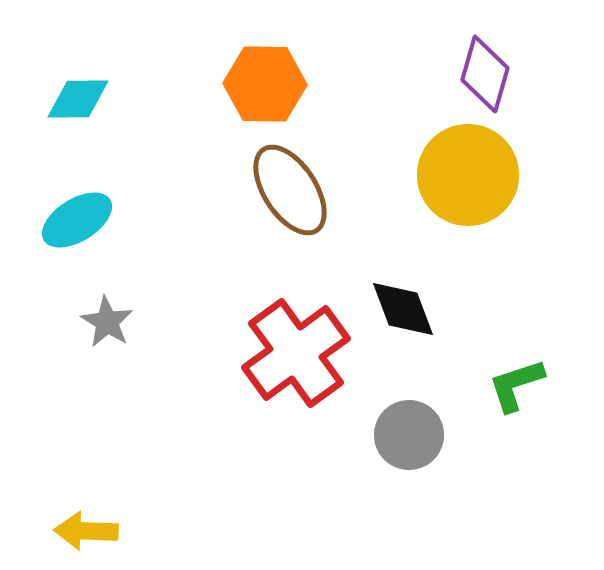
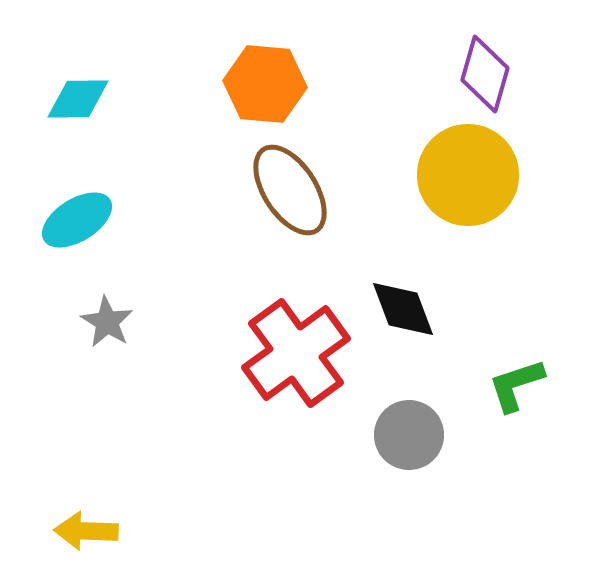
orange hexagon: rotated 4 degrees clockwise
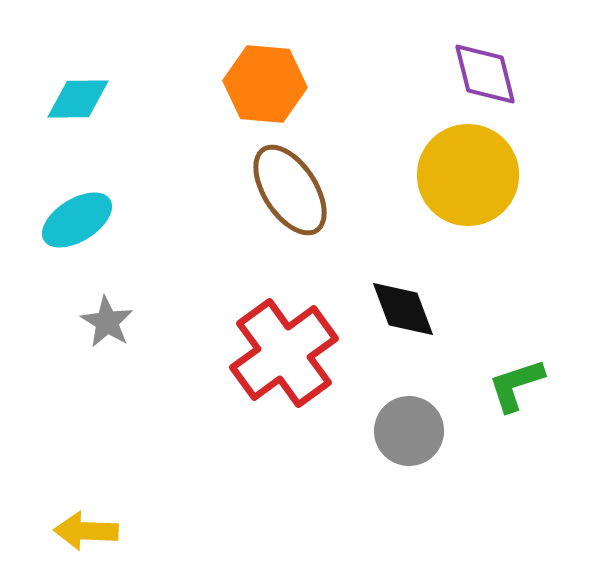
purple diamond: rotated 30 degrees counterclockwise
red cross: moved 12 px left
gray circle: moved 4 px up
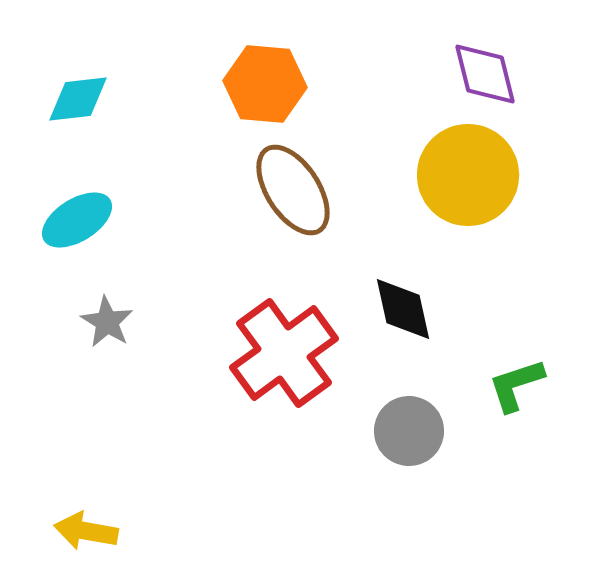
cyan diamond: rotated 6 degrees counterclockwise
brown ellipse: moved 3 px right
black diamond: rotated 8 degrees clockwise
yellow arrow: rotated 8 degrees clockwise
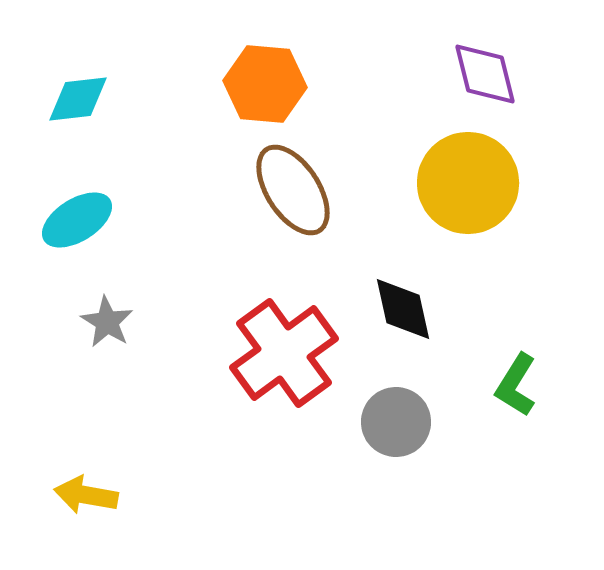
yellow circle: moved 8 px down
green L-shape: rotated 40 degrees counterclockwise
gray circle: moved 13 px left, 9 px up
yellow arrow: moved 36 px up
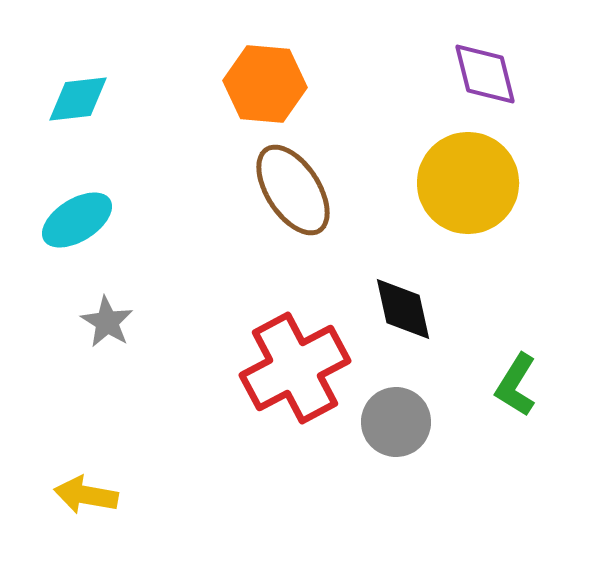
red cross: moved 11 px right, 15 px down; rotated 8 degrees clockwise
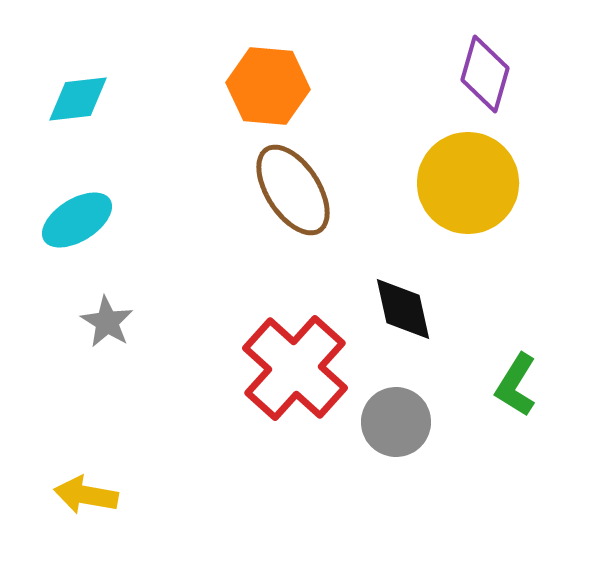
purple diamond: rotated 30 degrees clockwise
orange hexagon: moved 3 px right, 2 px down
red cross: rotated 20 degrees counterclockwise
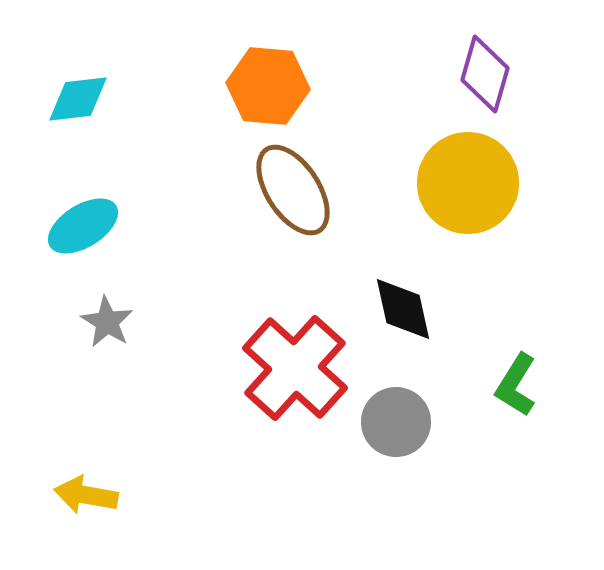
cyan ellipse: moved 6 px right, 6 px down
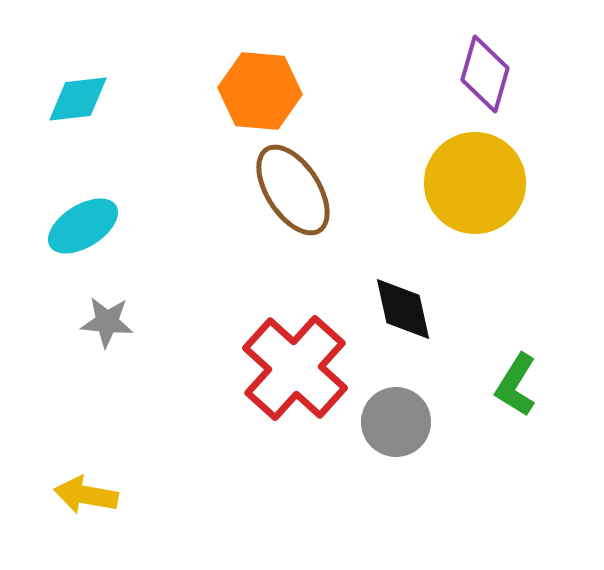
orange hexagon: moved 8 px left, 5 px down
yellow circle: moved 7 px right
gray star: rotated 26 degrees counterclockwise
